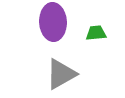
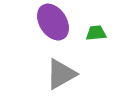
purple ellipse: rotated 30 degrees counterclockwise
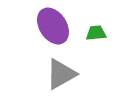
purple ellipse: moved 4 px down
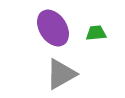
purple ellipse: moved 2 px down
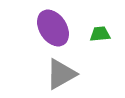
green trapezoid: moved 4 px right, 1 px down
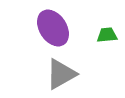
green trapezoid: moved 7 px right, 1 px down
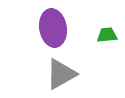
purple ellipse: rotated 24 degrees clockwise
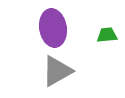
gray triangle: moved 4 px left, 3 px up
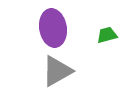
green trapezoid: rotated 10 degrees counterclockwise
